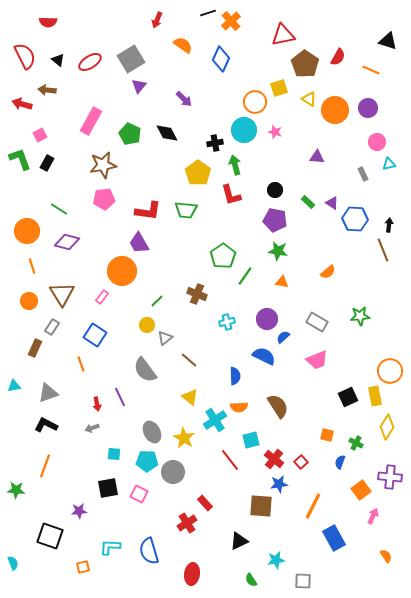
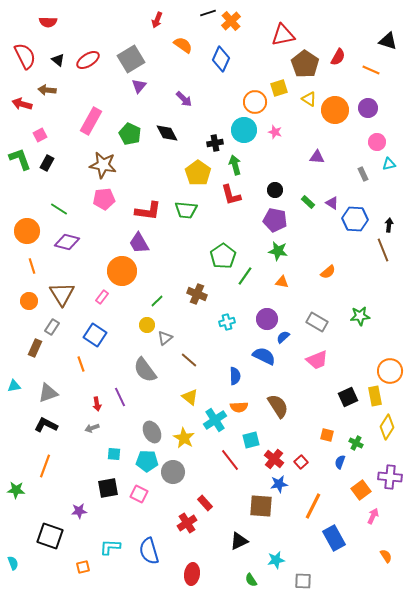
red ellipse at (90, 62): moved 2 px left, 2 px up
brown star at (103, 165): rotated 20 degrees clockwise
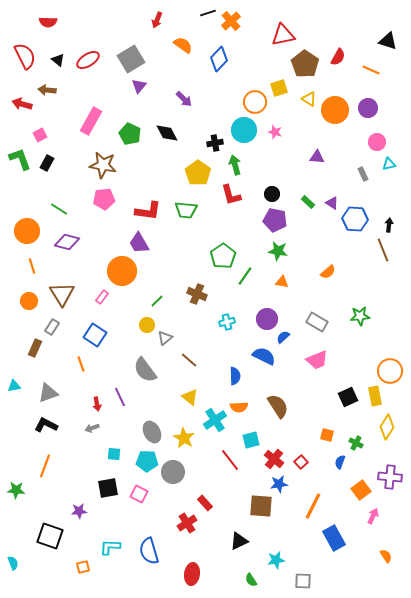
blue diamond at (221, 59): moved 2 px left; rotated 20 degrees clockwise
black circle at (275, 190): moved 3 px left, 4 px down
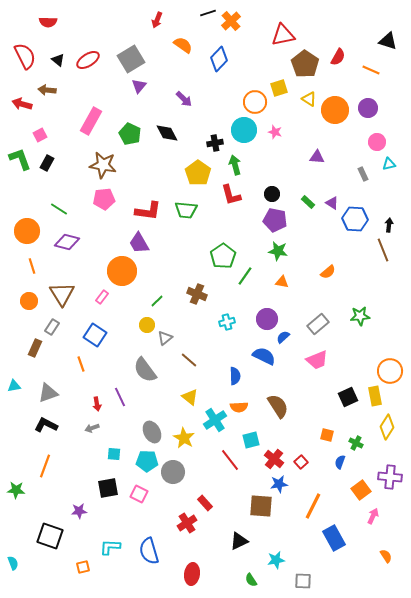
gray rectangle at (317, 322): moved 1 px right, 2 px down; rotated 70 degrees counterclockwise
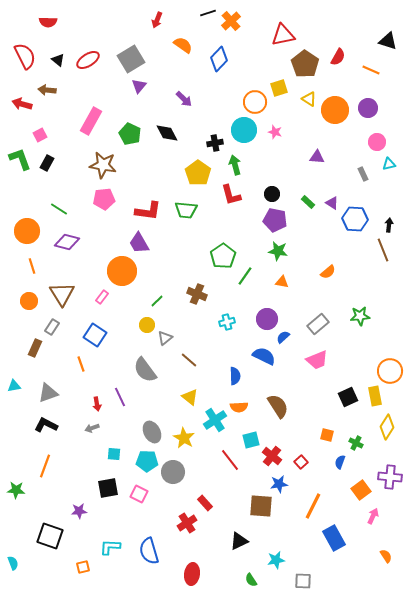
red cross at (274, 459): moved 2 px left, 3 px up
